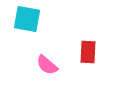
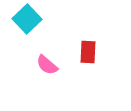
cyan square: rotated 36 degrees clockwise
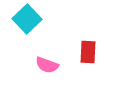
pink semicircle: rotated 20 degrees counterclockwise
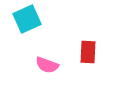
cyan square: rotated 20 degrees clockwise
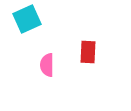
pink semicircle: rotated 70 degrees clockwise
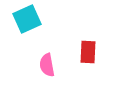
pink semicircle: rotated 10 degrees counterclockwise
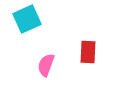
pink semicircle: moved 1 px left; rotated 30 degrees clockwise
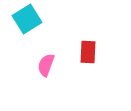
cyan square: rotated 8 degrees counterclockwise
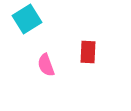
pink semicircle: rotated 40 degrees counterclockwise
